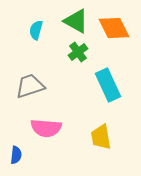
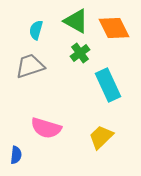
green cross: moved 2 px right, 1 px down
gray trapezoid: moved 20 px up
pink semicircle: rotated 12 degrees clockwise
yellow trapezoid: rotated 56 degrees clockwise
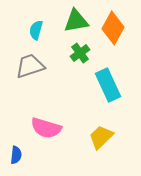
green triangle: rotated 40 degrees counterclockwise
orange diamond: moved 1 px left; rotated 56 degrees clockwise
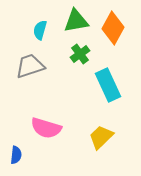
cyan semicircle: moved 4 px right
green cross: moved 1 px down
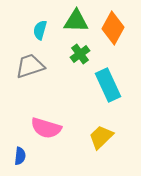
green triangle: rotated 12 degrees clockwise
blue semicircle: moved 4 px right, 1 px down
